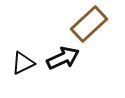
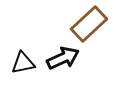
black triangle: rotated 15 degrees clockwise
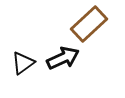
black triangle: rotated 25 degrees counterclockwise
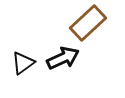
brown rectangle: moved 1 px left, 1 px up
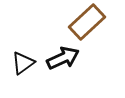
brown rectangle: moved 1 px left, 1 px up
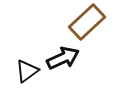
black triangle: moved 4 px right, 8 px down
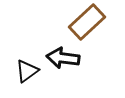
black arrow: rotated 148 degrees counterclockwise
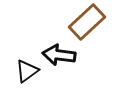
black arrow: moved 4 px left, 3 px up
